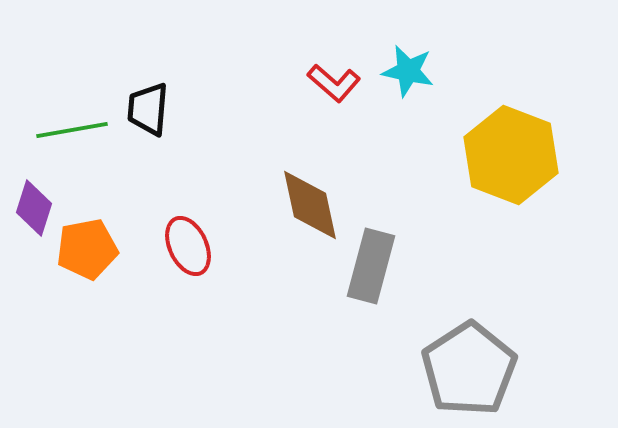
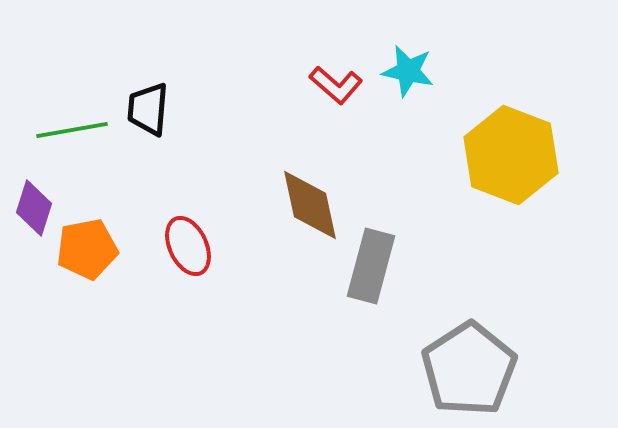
red L-shape: moved 2 px right, 2 px down
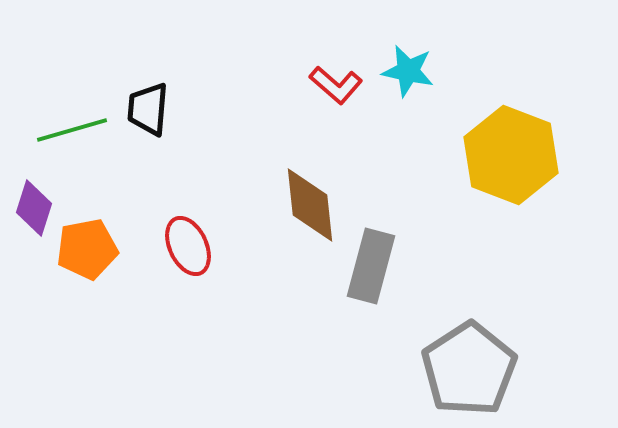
green line: rotated 6 degrees counterclockwise
brown diamond: rotated 6 degrees clockwise
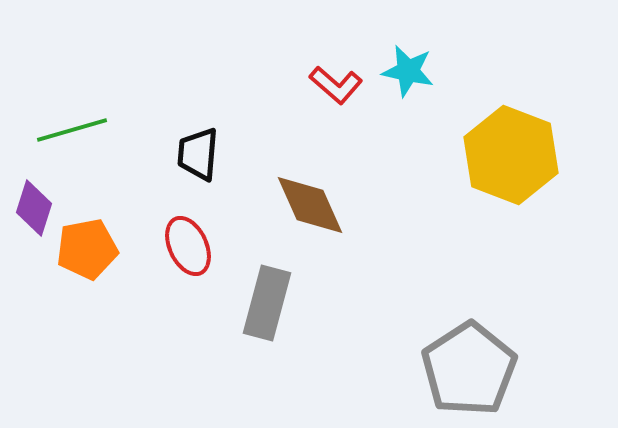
black trapezoid: moved 50 px right, 45 px down
brown diamond: rotated 18 degrees counterclockwise
gray rectangle: moved 104 px left, 37 px down
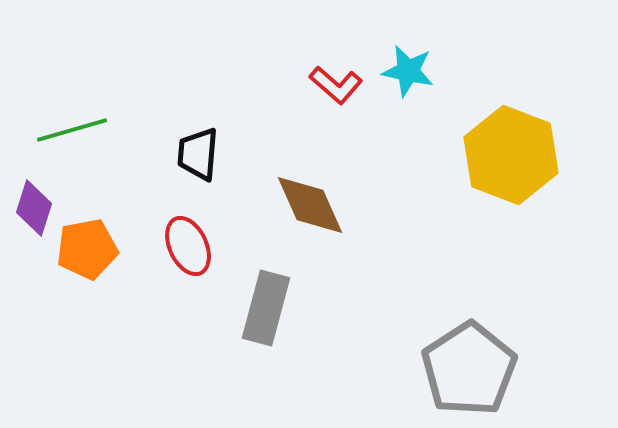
gray rectangle: moved 1 px left, 5 px down
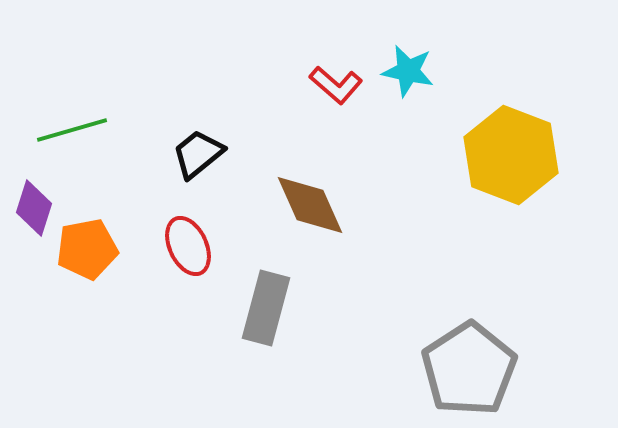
black trapezoid: rotated 46 degrees clockwise
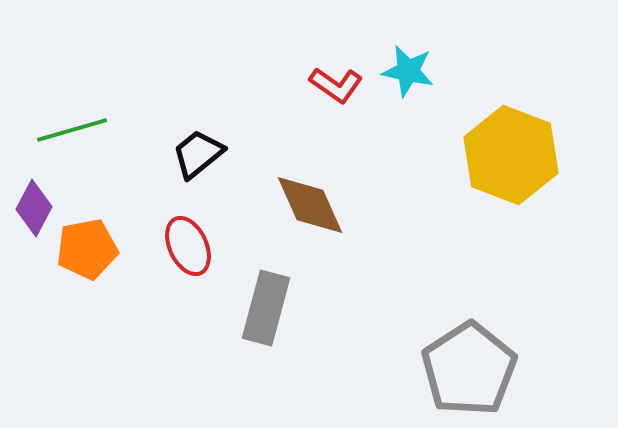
red L-shape: rotated 6 degrees counterclockwise
purple diamond: rotated 10 degrees clockwise
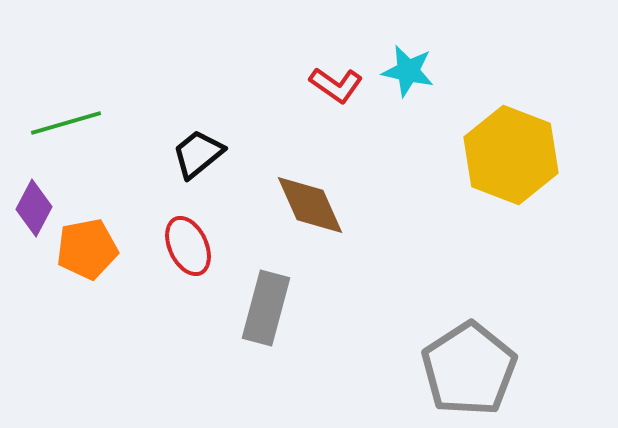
green line: moved 6 px left, 7 px up
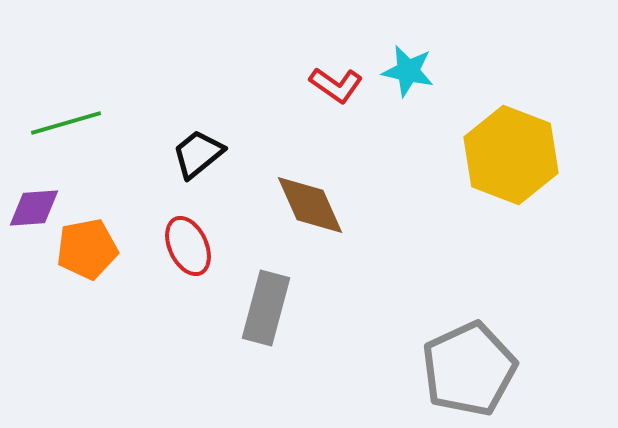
purple diamond: rotated 58 degrees clockwise
gray pentagon: rotated 8 degrees clockwise
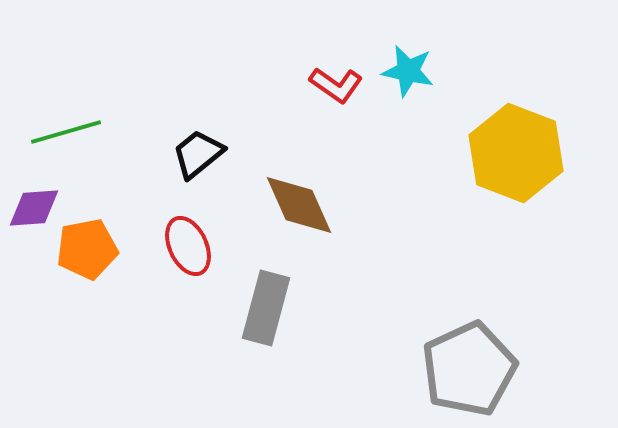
green line: moved 9 px down
yellow hexagon: moved 5 px right, 2 px up
brown diamond: moved 11 px left
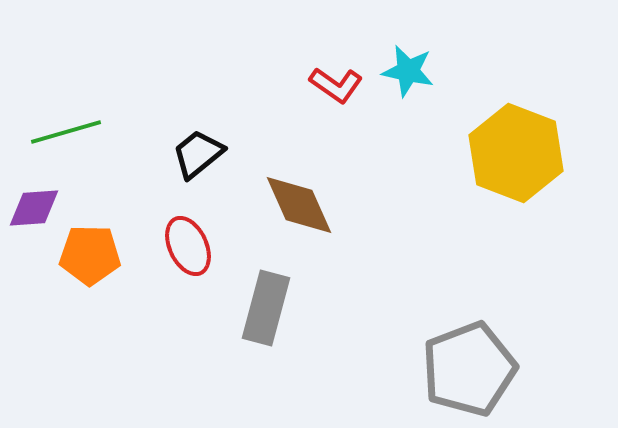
orange pentagon: moved 3 px right, 6 px down; rotated 12 degrees clockwise
gray pentagon: rotated 4 degrees clockwise
